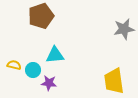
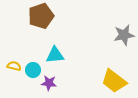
gray star: moved 6 px down
yellow semicircle: moved 1 px down
yellow trapezoid: rotated 44 degrees counterclockwise
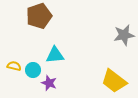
brown pentagon: moved 2 px left
purple star: rotated 14 degrees clockwise
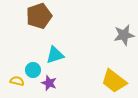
cyan triangle: rotated 12 degrees counterclockwise
yellow semicircle: moved 3 px right, 15 px down
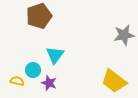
cyan triangle: rotated 36 degrees counterclockwise
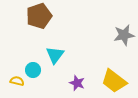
purple star: moved 28 px right
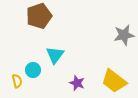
yellow semicircle: rotated 64 degrees clockwise
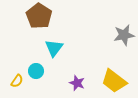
brown pentagon: rotated 20 degrees counterclockwise
cyan triangle: moved 1 px left, 7 px up
cyan circle: moved 3 px right, 1 px down
yellow semicircle: rotated 48 degrees clockwise
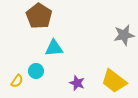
cyan triangle: rotated 48 degrees clockwise
